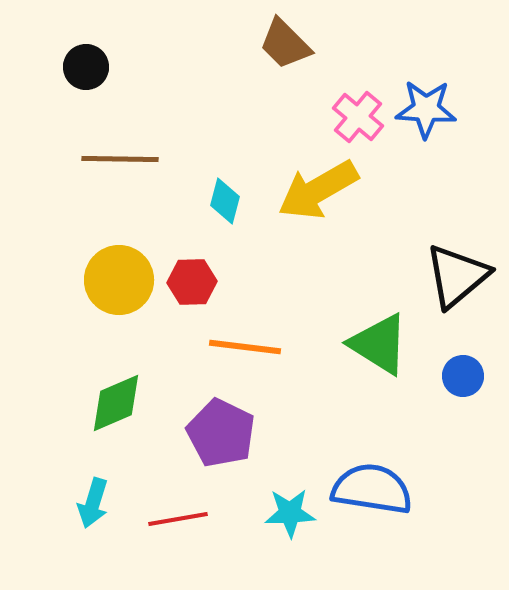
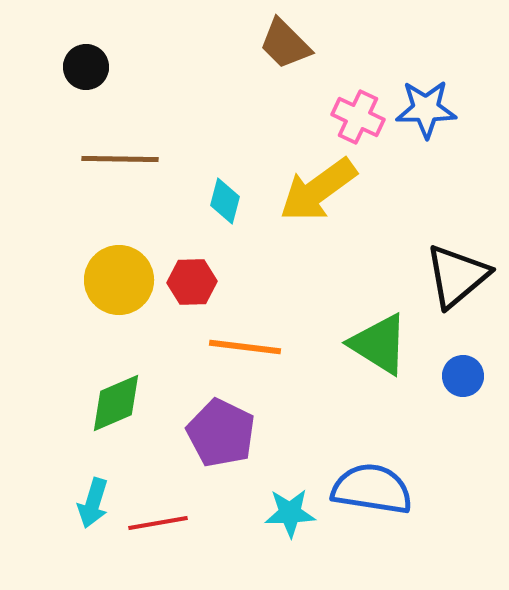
blue star: rotated 4 degrees counterclockwise
pink cross: rotated 15 degrees counterclockwise
yellow arrow: rotated 6 degrees counterclockwise
red line: moved 20 px left, 4 px down
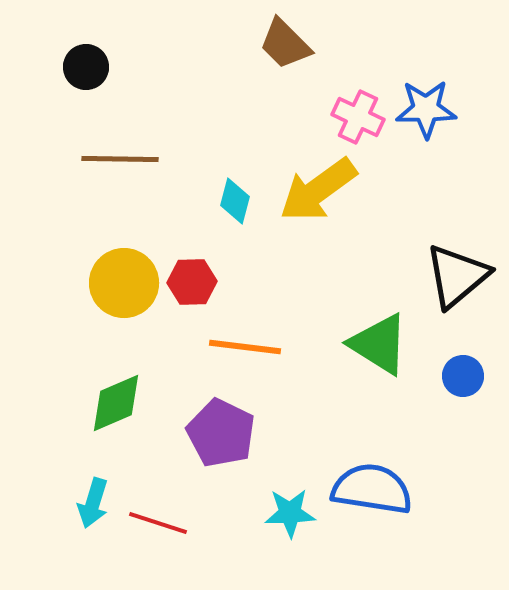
cyan diamond: moved 10 px right
yellow circle: moved 5 px right, 3 px down
red line: rotated 28 degrees clockwise
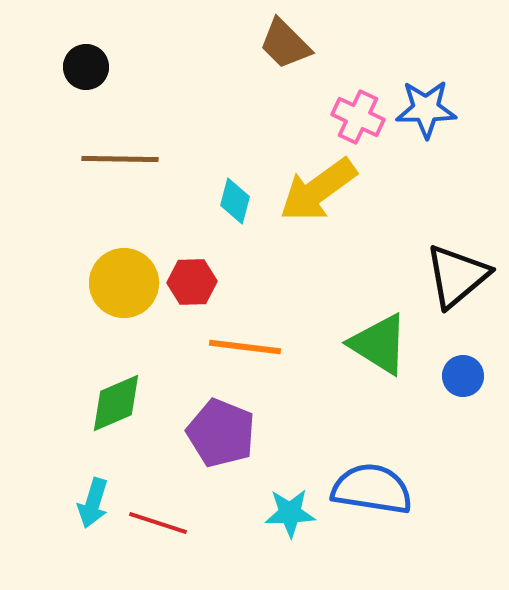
purple pentagon: rotated 4 degrees counterclockwise
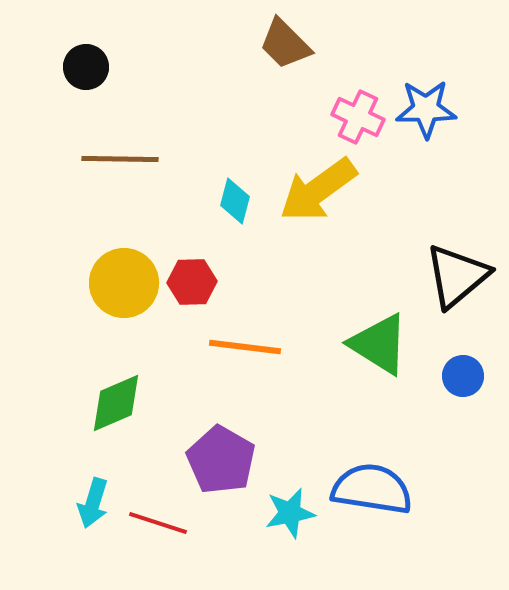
purple pentagon: moved 27 px down; rotated 8 degrees clockwise
cyan star: rotated 9 degrees counterclockwise
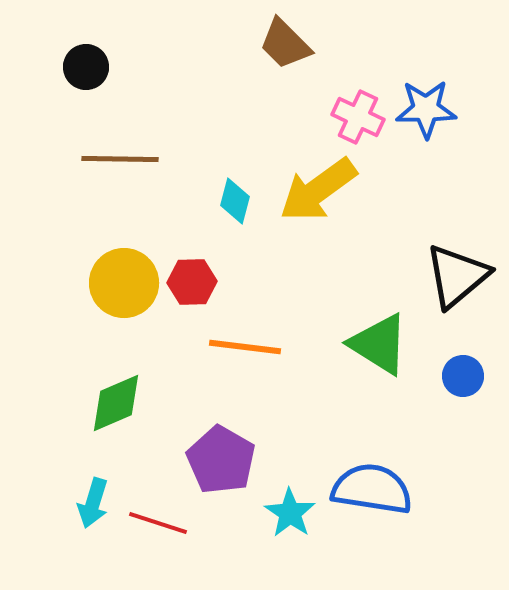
cyan star: rotated 27 degrees counterclockwise
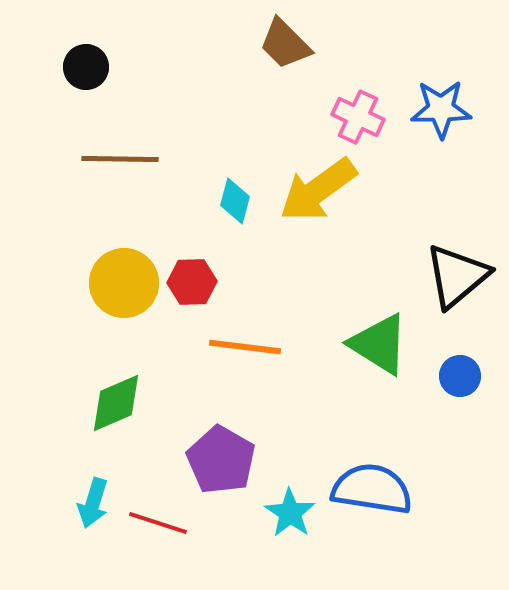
blue star: moved 15 px right
blue circle: moved 3 px left
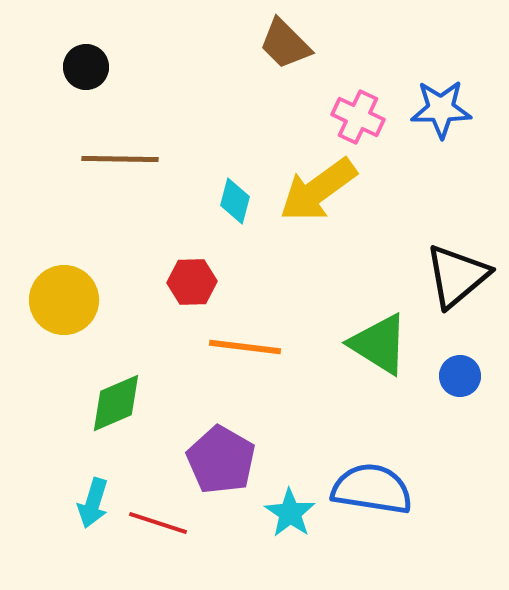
yellow circle: moved 60 px left, 17 px down
